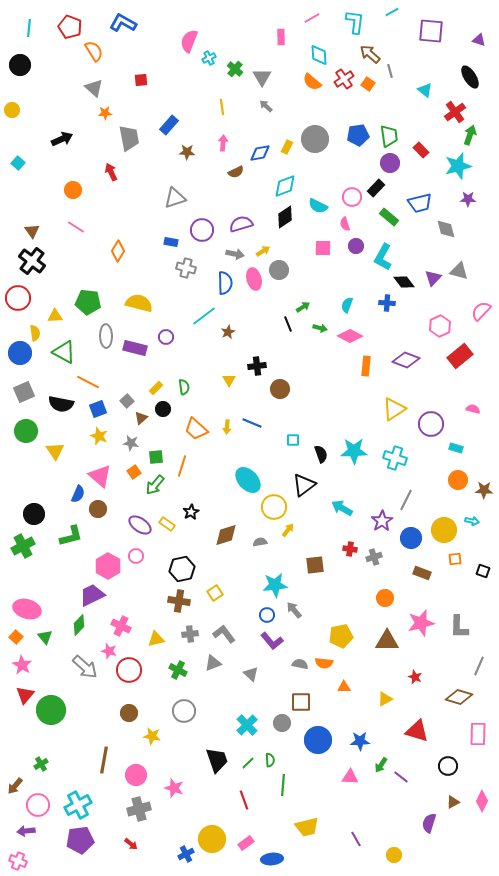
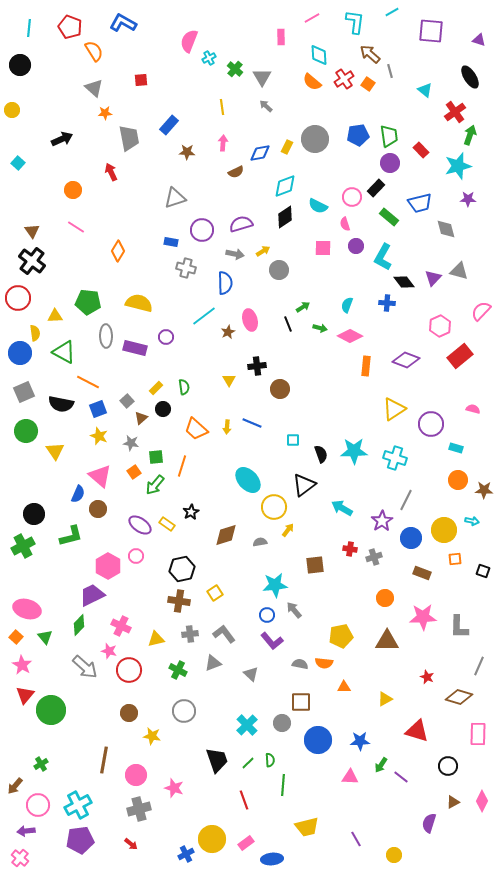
pink ellipse at (254, 279): moved 4 px left, 41 px down
pink star at (421, 623): moved 2 px right, 6 px up; rotated 12 degrees clockwise
red star at (415, 677): moved 12 px right
pink cross at (18, 861): moved 2 px right, 3 px up; rotated 18 degrees clockwise
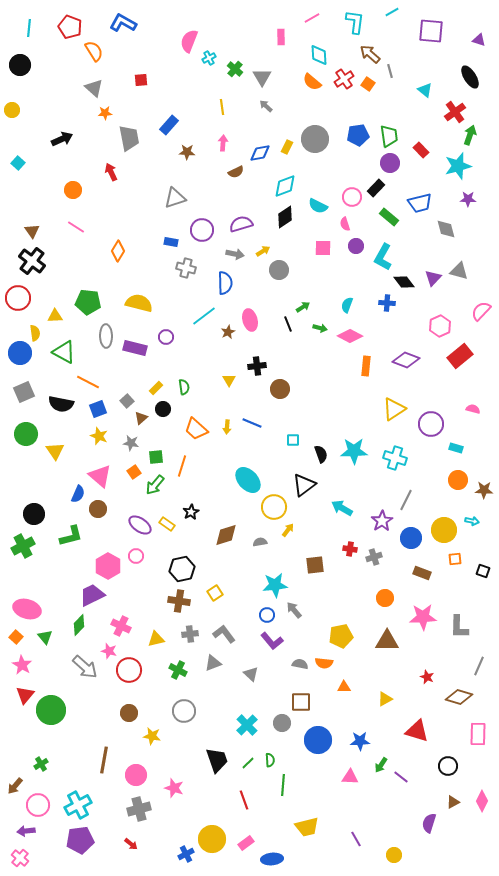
green circle at (26, 431): moved 3 px down
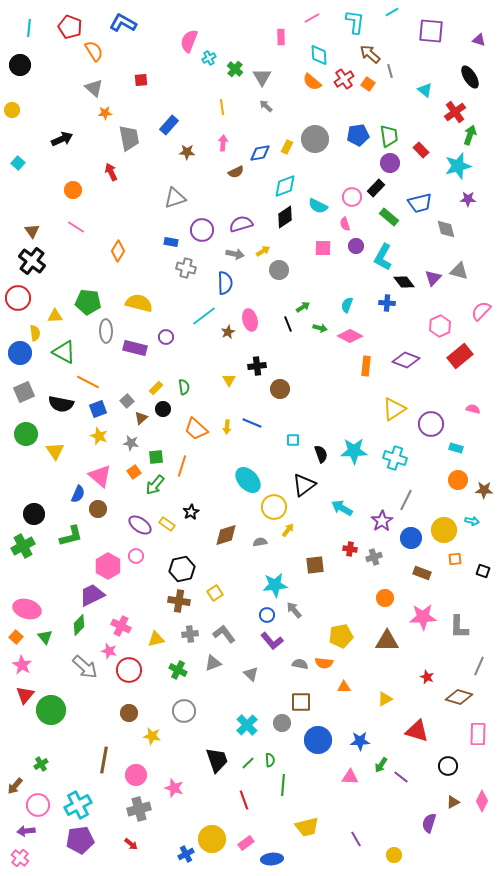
gray ellipse at (106, 336): moved 5 px up
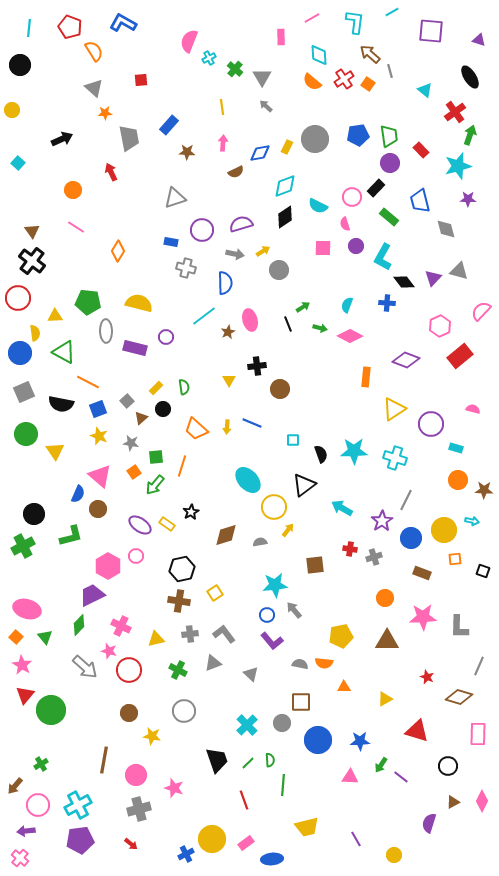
blue trapezoid at (420, 203): moved 2 px up; rotated 90 degrees clockwise
orange rectangle at (366, 366): moved 11 px down
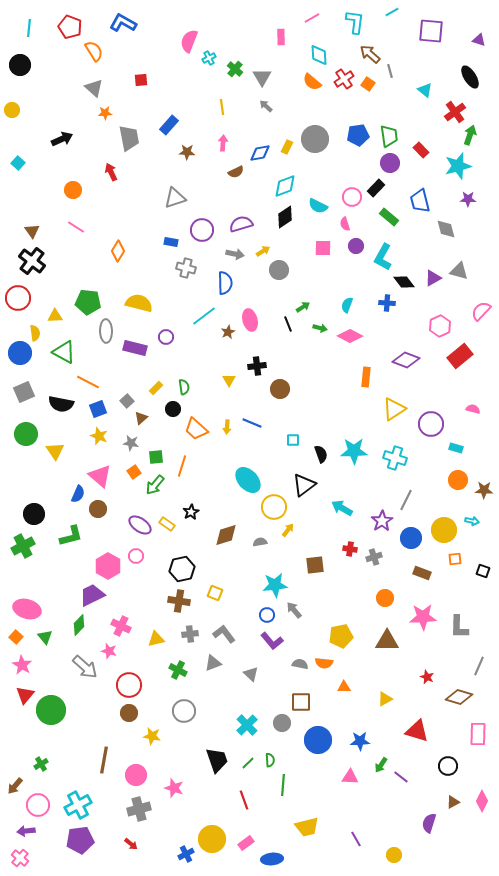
purple triangle at (433, 278): rotated 18 degrees clockwise
black circle at (163, 409): moved 10 px right
yellow square at (215, 593): rotated 35 degrees counterclockwise
red circle at (129, 670): moved 15 px down
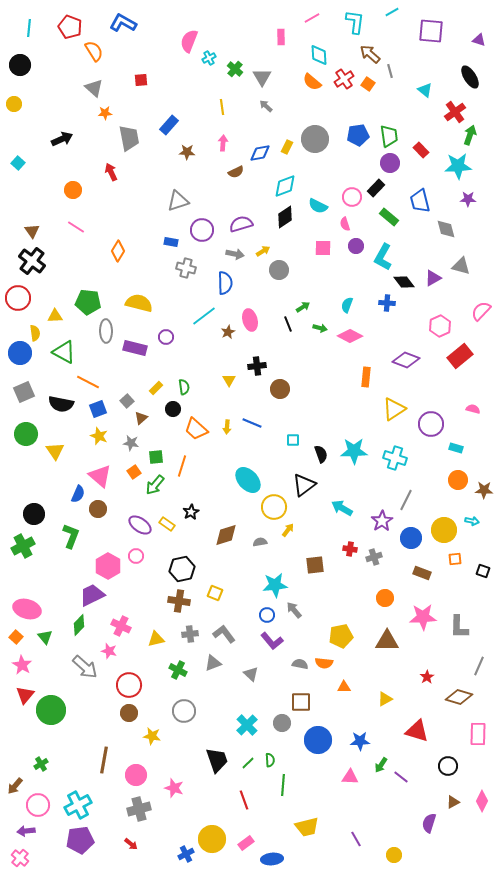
yellow circle at (12, 110): moved 2 px right, 6 px up
cyan star at (458, 166): rotated 12 degrees clockwise
gray triangle at (175, 198): moved 3 px right, 3 px down
gray triangle at (459, 271): moved 2 px right, 5 px up
green L-shape at (71, 536): rotated 55 degrees counterclockwise
red star at (427, 677): rotated 16 degrees clockwise
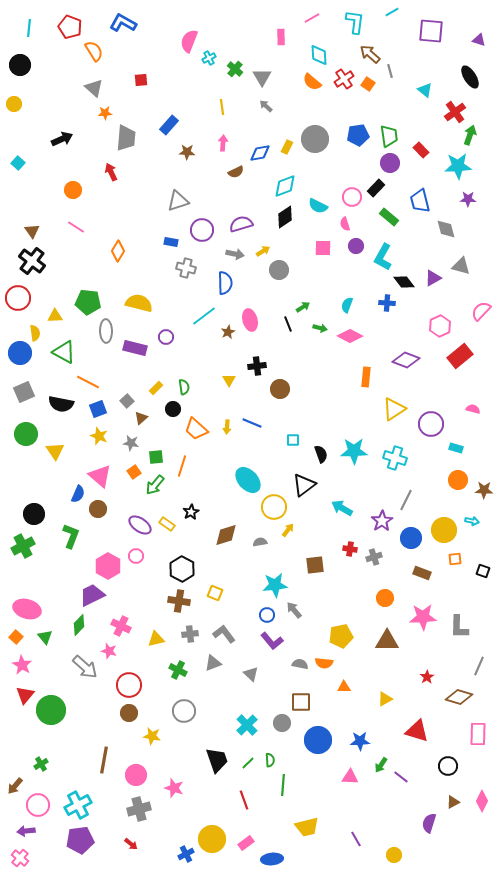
gray trapezoid at (129, 138): moved 3 px left; rotated 16 degrees clockwise
black hexagon at (182, 569): rotated 20 degrees counterclockwise
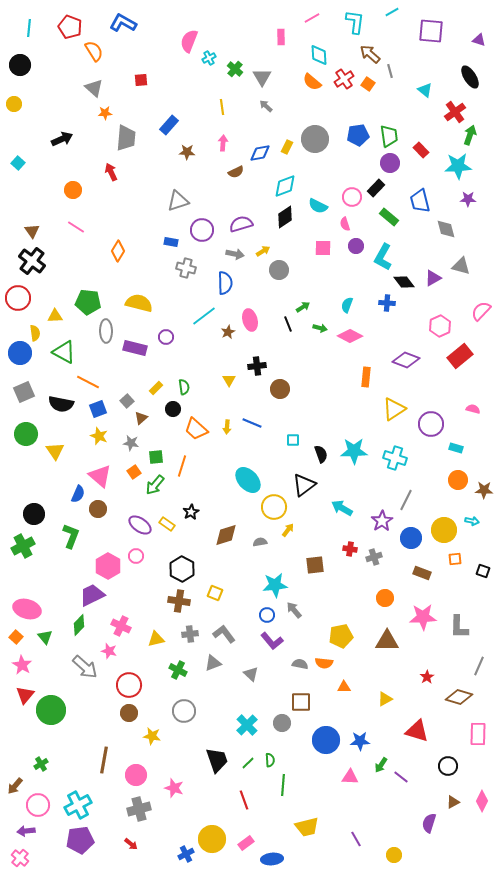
blue circle at (318, 740): moved 8 px right
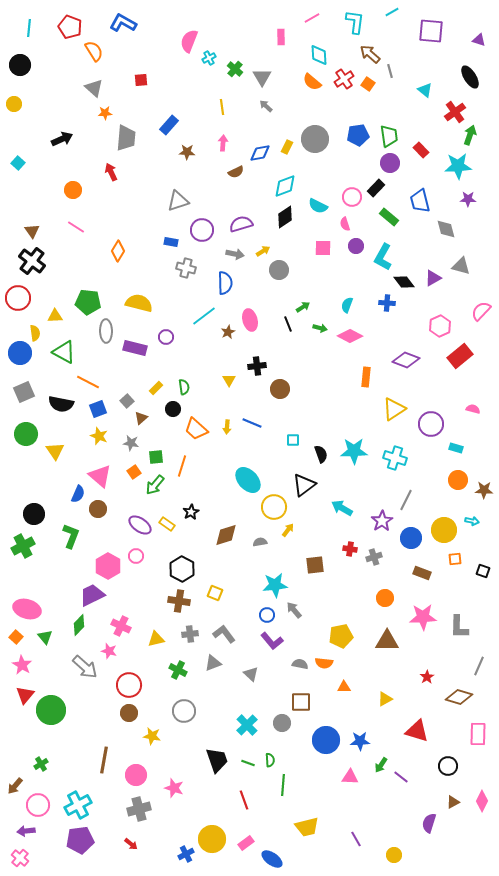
green line at (248, 763): rotated 64 degrees clockwise
blue ellipse at (272, 859): rotated 40 degrees clockwise
